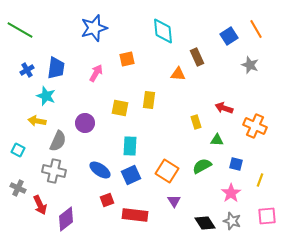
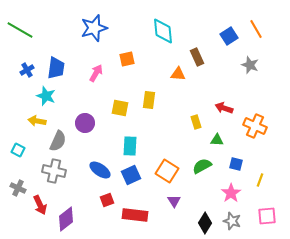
black diamond at (205, 223): rotated 65 degrees clockwise
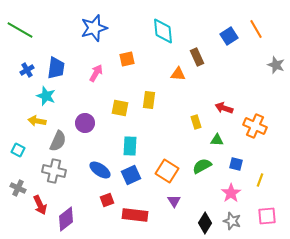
gray star at (250, 65): moved 26 px right
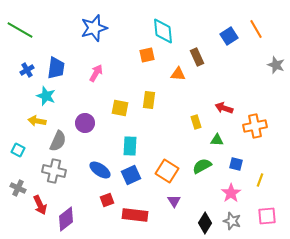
orange square at (127, 59): moved 20 px right, 4 px up
orange cross at (255, 126): rotated 35 degrees counterclockwise
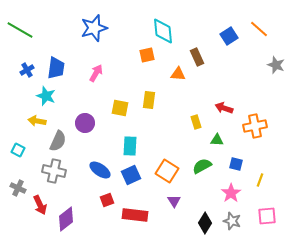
orange line at (256, 29): moved 3 px right; rotated 18 degrees counterclockwise
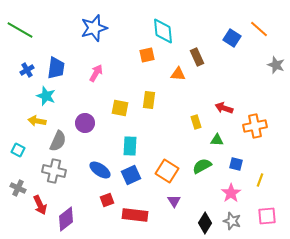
blue square at (229, 36): moved 3 px right, 2 px down; rotated 24 degrees counterclockwise
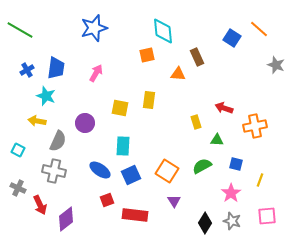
cyan rectangle at (130, 146): moved 7 px left
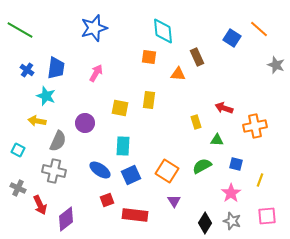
orange square at (147, 55): moved 2 px right, 2 px down; rotated 21 degrees clockwise
blue cross at (27, 70): rotated 24 degrees counterclockwise
